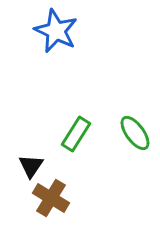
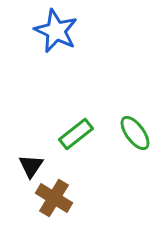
green rectangle: rotated 20 degrees clockwise
brown cross: moved 3 px right
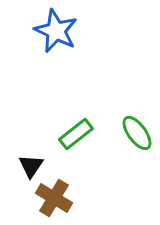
green ellipse: moved 2 px right
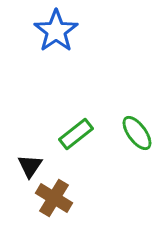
blue star: rotated 12 degrees clockwise
black triangle: moved 1 px left
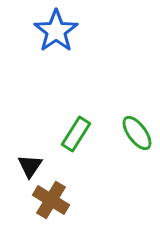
green rectangle: rotated 20 degrees counterclockwise
brown cross: moved 3 px left, 2 px down
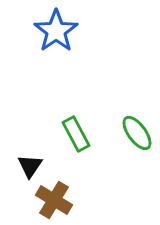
green rectangle: rotated 60 degrees counterclockwise
brown cross: moved 3 px right
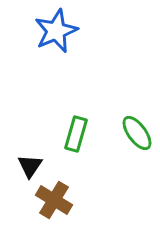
blue star: rotated 12 degrees clockwise
green rectangle: rotated 44 degrees clockwise
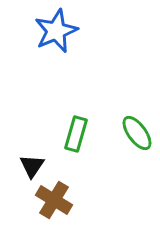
black triangle: moved 2 px right
